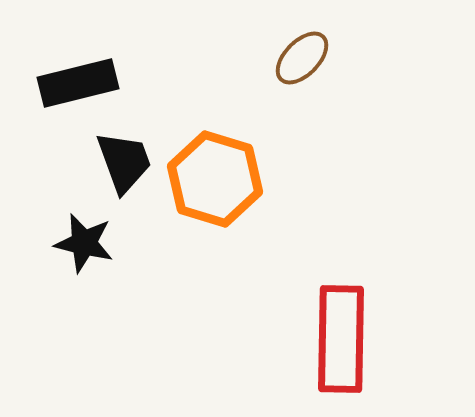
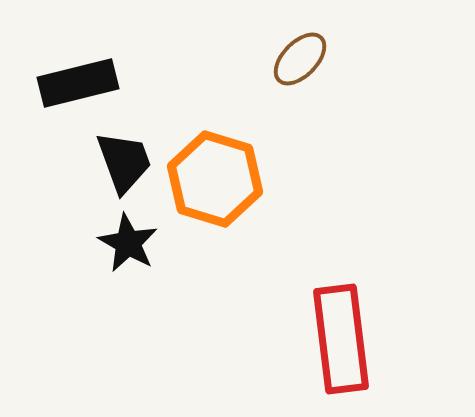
brown ellipse: moved 2 px left, 1 px down
black star: moved 44 px right; rotated 16 degrees clockwise
red rectangle: rotated 8 degrees counterclockwise
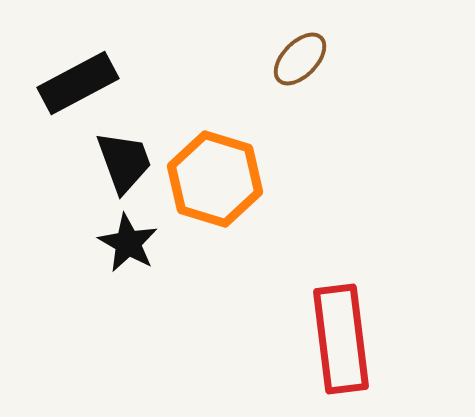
black rectangle: rotated 14 degrees counterclockwise
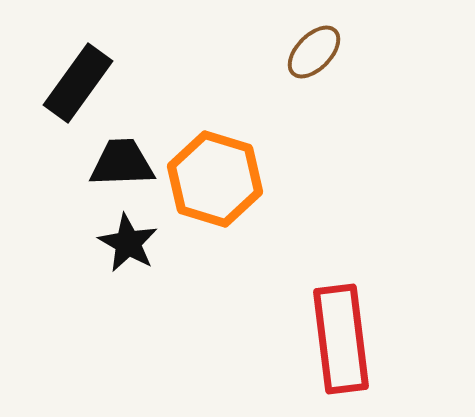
brown ellipse: moved 14 px right, 7 px up
black rectangle: rotated 26 degrees counterclockwise
black trapezoid: moved 2 px left, 1 px down; rotated 72 degrees counterclockwise
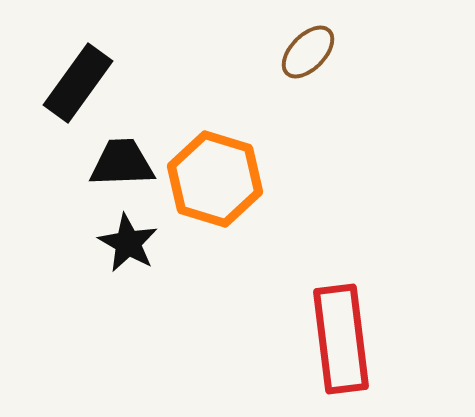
brown ellipse: moved 6 px left
